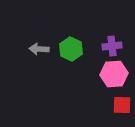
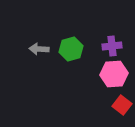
green hexagon: rotated 20 degrees clockwise
red square: rotated 36 degrees clockwise
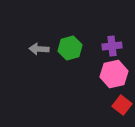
green hexagon: moved 1 px left, 1 px up
pink hexagon: rotated 8 degrees counterclockwise
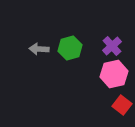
purple cross: rotated 36 degrees counterclockwise
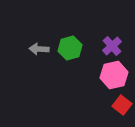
pink hexagon: moved 1 px down
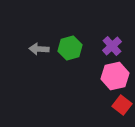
pink hexagon: moved 1 px right, 1 px down
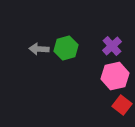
green hexagon: moved 4 px left
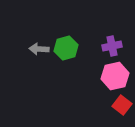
purple cross: rotated 30 degrees clockwise
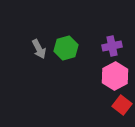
gray arrow: rotated 120 degrees counterclockwise
pink hexagon: rotated 16 degrees counterclockwise
